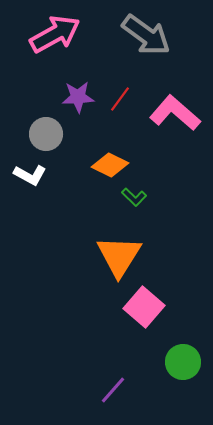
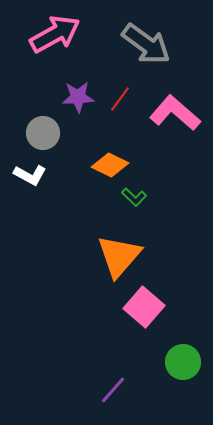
gray arrow: moved 9 px down
gray circle: moved 3 px left, 1 px up
orange triangle: rotated 9 degrees clockwise
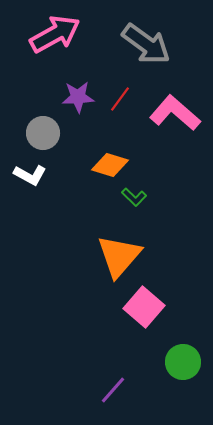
orange diamond: rotated 9 degrees counterclockwise
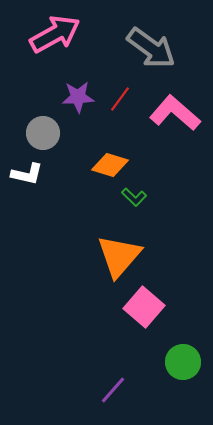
gray arrow: moved 5 px right, 4 px down
white L-shape: moved 3 px left, 1 px up; rotated 16 degrees counterclockwise
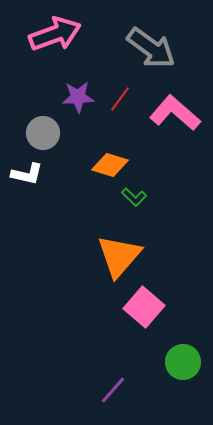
pink arrow: rotated 9 degrees clockwise
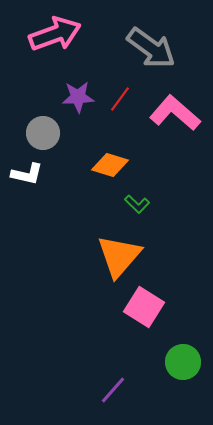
green L-shape: moved 3 px right, 7 px down
pink square: rotated 9 degrees counterclockwise
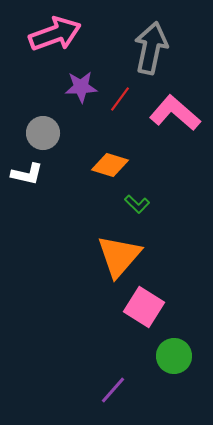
gray arrow: rotated 114 degrees counterclockwise
purple star: moved 3 px right, 10 px up
green circle: moved 9 px left, 6 px up
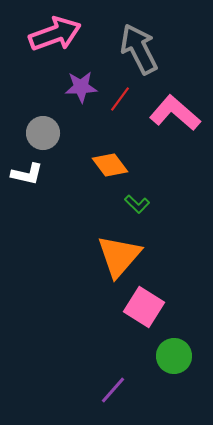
gray arrow: moved 12 px left, 1 px down; rotated 39 degrees counterclockwise
orange diamond: rotated 36 degrees clockwise
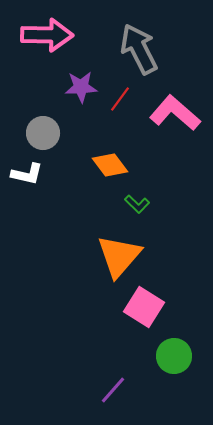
pink arrow: moved 8 px left, 1 px down; rotated 21 degrees clockwise
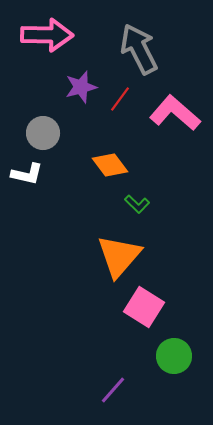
purple star: rotated 12 degrees counterclockwise
